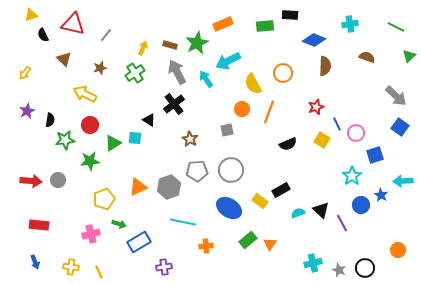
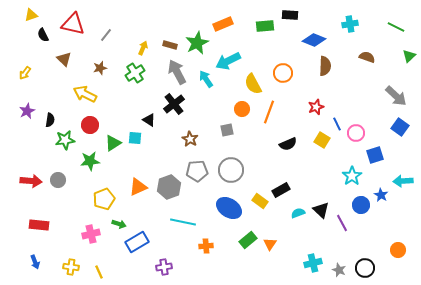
blue rectangle at (139, 242): moved 2 px left
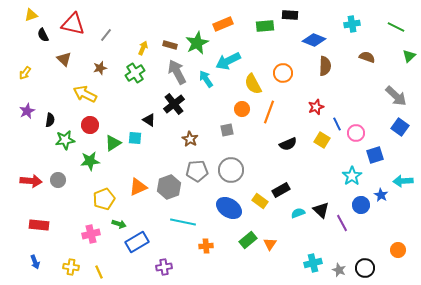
cyan cross at (350, 24): moved 2 px right
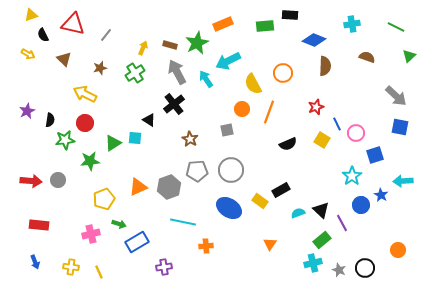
yellow arrow at (25, 73): moved 3 px right, 19 px up; rotated 96 degrees counterclockwise
red circle at (90, 125): moved 5 px left, 2 px up
blue square at (400, 127): rotated 24 degrees counterclockwise
green rectangle at (248, 240): moved 74 px right
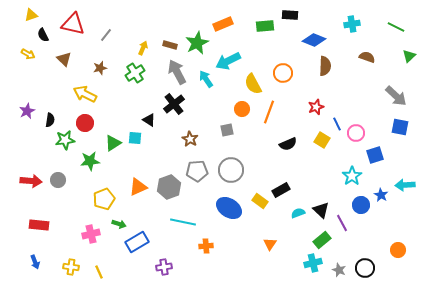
cyan arrow at (403, 181): moved 2 px right, 4 px down
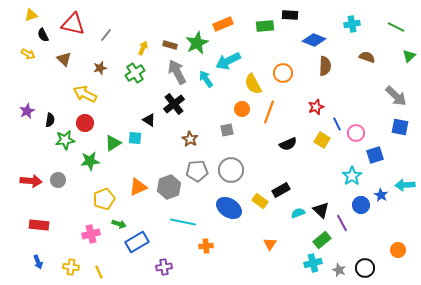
blue arrow at (35, 262): moved 3 px right
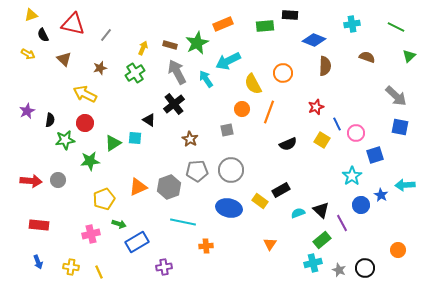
blue ellipse at (229, 208): rotated 20 degrees counterclockwise
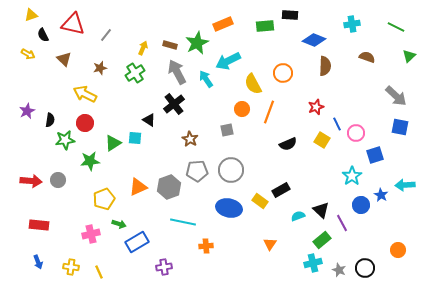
cyan semicircle at (298, 213): moved 3 px down
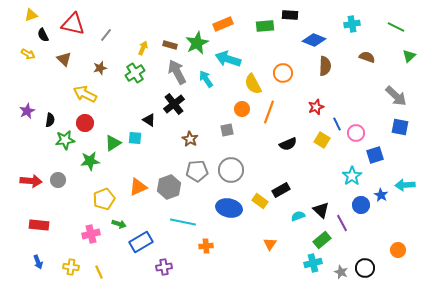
cyan arrow at (228, 61): moved 2 px up; rotated 45 degrees clockwise
blue rectangle at (137, 242): moved 4 px right
gray star at (339, 270): moved 2 px right, 2 px down
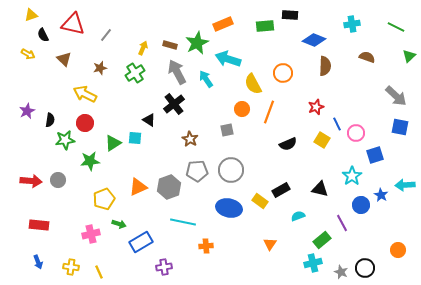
black triangle at (321, 210): moved 1 px left, 21 px up; rotated 30 degrees counterclockwise
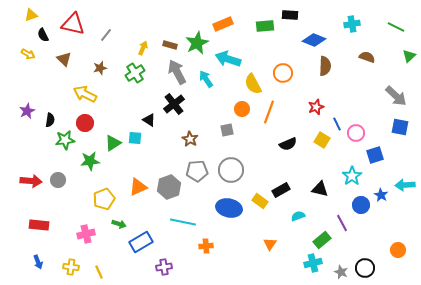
pink cross at (91, 234): moved 5 px left
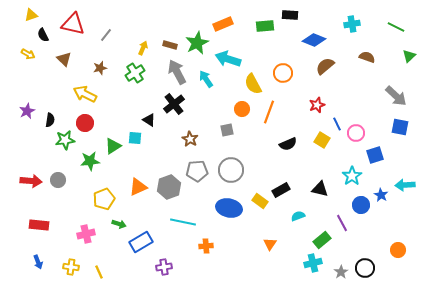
brown semicircle at (325, 66): rotated 132 degrees counterclockwise
red star at (316, 107): moved 1 px right, 2 px up
green triangle at (113, 143): moved 3 px down
gray star at (341, 272): rotated 16 degrees clockwise
